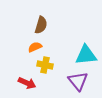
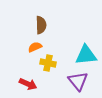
brown semicircle: rotated 18 degrees counterclockwise
yellow cross: moved 3 px right, 2 px up
red arrow: moved 1 px right, 1 px down
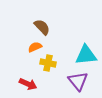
brown semicircle: moved 1 px right, 2 px down; rotated 42 degrees counterclockwise
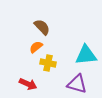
orange semicircle: moved 1 px right; rotated 16 degrees counterclockwise
purple triangle: moved 1 px left, 3 px down; rotated 35 degrees counterclockwise
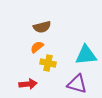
brown semicircle: rotated 120 degrees clockwise
orange semicircle: moved 1 px right
red arrow: rotated 30 degrees counterclockwise
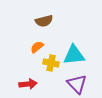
brown semicircle: moved 2 px right, 6 px up
cyan triangle: moved 12 px left
yellow cross: moved 3 px right
purple triangle: rotated 30 degrees clockwise
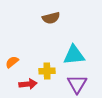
brown semicircle: moved 7 px right, 3 px up
orange semicircle: moved 25 px left, 15 px down
yellow cross: moved 4 px left, 8 px down; rotated 14 degrees counterclockwise
purple triangle: rotated 15 degrees clockwise
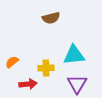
yellow cross: moved 1 px left, 3 px up
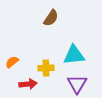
brown semicircle: rotated 42 degrees counterclockwise
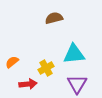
brown semicircle: moved 3 px right; rotated 138 degrees counterclockwise
cyan triangle: moved 1 px up
yellow cross: rotated 28 degrees counterclockwise
